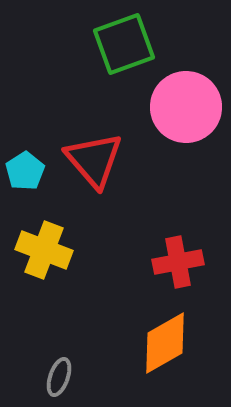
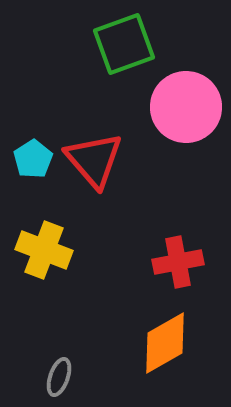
cyan pentagon: moved 8 px right, 12 px up
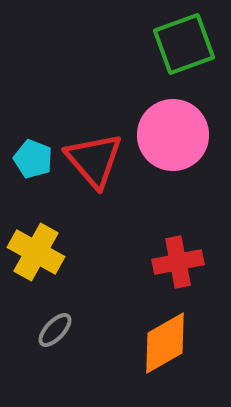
green square: moved 60 px right
pink circle: moved 13 px left, 28 px down
cyan pentagon: rotated 18 degrees counterclockwise
yellow cross: moved 8 px left, 2 px down; rotated 8 degrees clockwise
gray ellipse: moved 4 px left, 47 px up; rotated 24 degrees clockwise
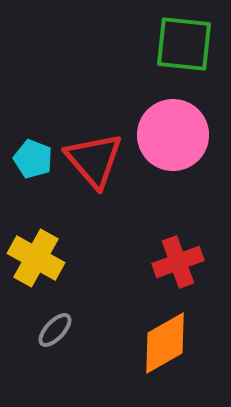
green square: rotated 26 degrees clockwise
yellow cross: moved 6 px down
red cross: rotated 9 degrees counterclockwise
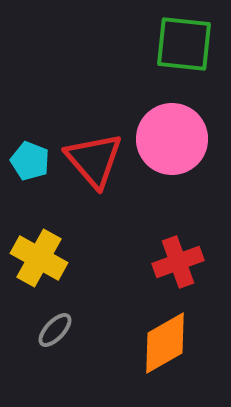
pink circle: moved 1 px left, 4 px down
cyan pentagon: moved 3 px left, 2 px down
yellow cross: moved 3 px right
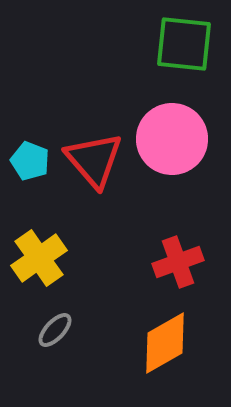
yellow cross: rotated 26 degrees clockwise
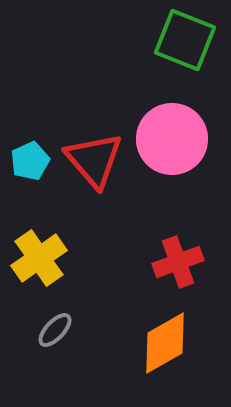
green square: moved 1 px right, 4 px up; rotated 16 degrees clockwise
cyan pentagon: rotated 27 degrees clockwise
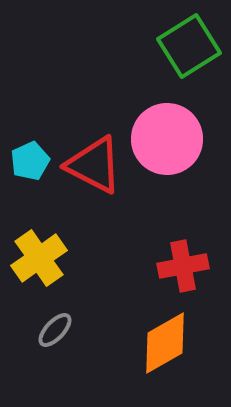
green square: moved 4 px right, 6 px down; rotated 36 degrees clockwise
pink circle: moved 5 px left
red triangle: moved 5 px down; rotated 22 degrees counterclockwise
red cross: moved 5 px right, 4 px down; rotated 9 degrees clockwise
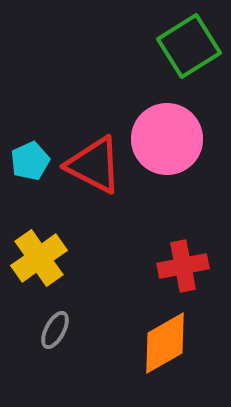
gray ellipse: rotated 15 degrees counterclockwise
